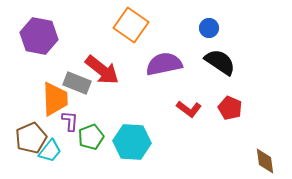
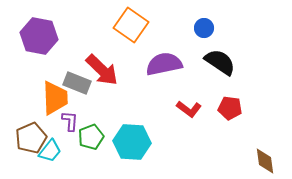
blue circle: moved 5 px left
red arrow: rotated 6 degrees clockwise
orange trapezoid: moved 1 px up
red pentagon: rotated 15 degrees counterclockwise
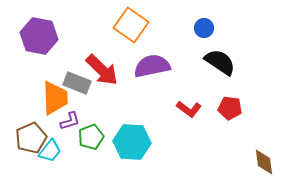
purple semicircle: moved 12 px left, 2 px down
purple L-shape: rotated 70 degrees clockwise
brown diamond: moved 1 px left, 1 px down
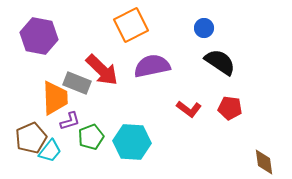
orange square: rotated 28 degrees clockwise
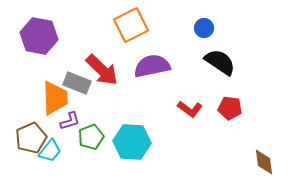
red L-shape: moved 1 px right
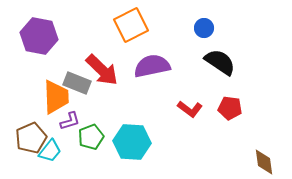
orange trapezoid: moved 1 px right, 1 px up
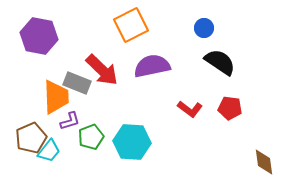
cyan trapezoid: moved 1 px left
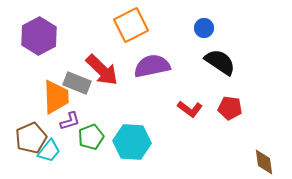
purple hexagon: rotated 21 degrees clockwise
